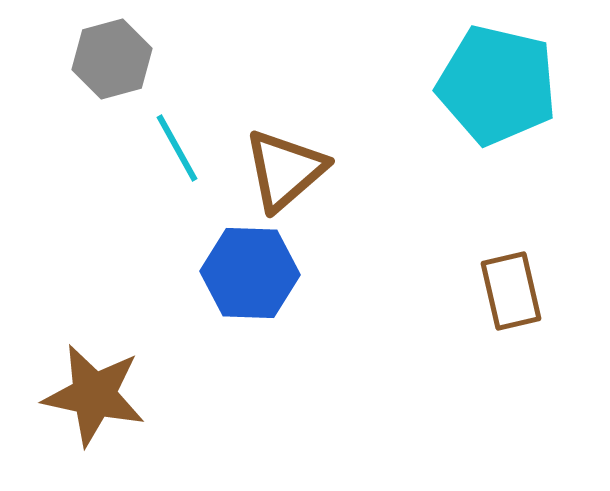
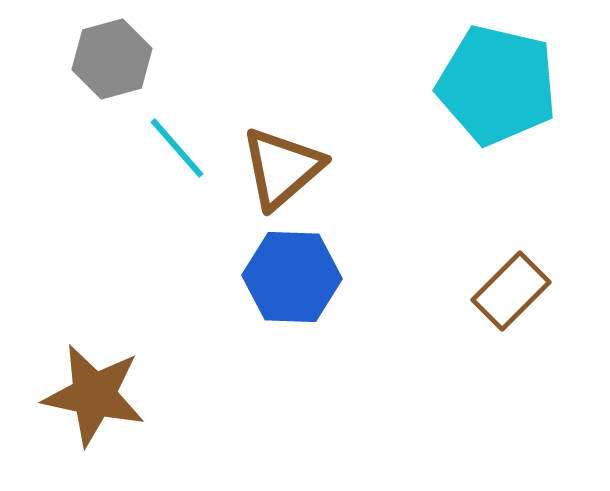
cyan line: rotated 12 degrees counterclockwise
brown triangle: moved 3 px left, 2 px up
blue hexagon: moved 42 px right, 4 px down
brown rectangle: rotated 58 degrees clockwise
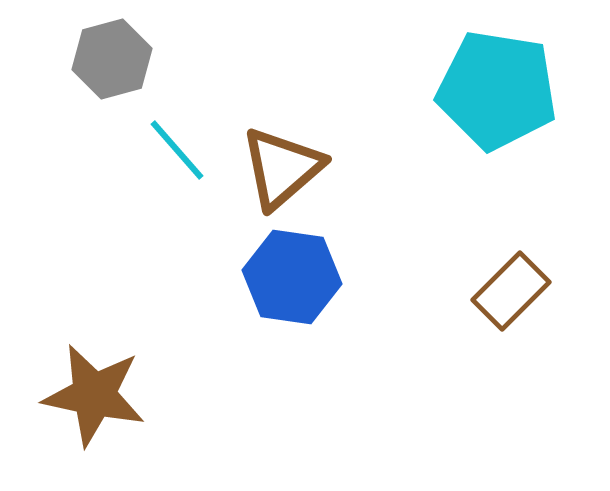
cyan pentagon: moved 5 px down; rotated 4 degrees counterclockwise
cyan line: moved 2 px down
blue hexagon: rotated 6 degrees clockwise
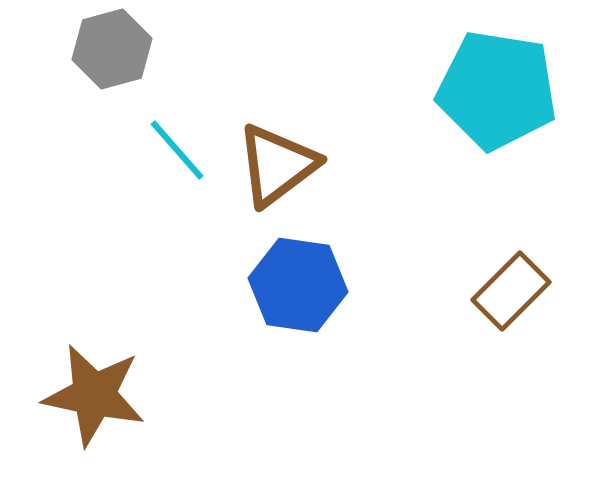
gray hexagon: moved 10 px up
brown triangle: moved 5 px left, 3 px up; rotated 4 degrees clockwise
blue hexagon: moved 6 px right, 8 px down
